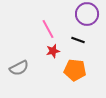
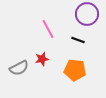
red star: moved 11 px left, 8 px down
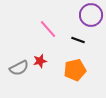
purple circle: moved 4 px right, 1 px down
pink line: rotated 12 degrees counterclockwise
red star: moved 2 px left, 2 px down
orange pentagon: rotated 20 degrees counterclockwise
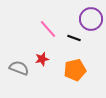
purple circle: moved 4 px down
black line: moved 4 px left, 2 px up
red star: moved 2 px right, 2 px up
gray semicircle: rotated 132 degrees counterclockwise
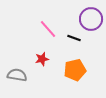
gray semicircle: moved 2 px left, 7 px down; rotated 12 degrees counterclockwise
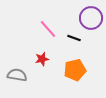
purple circle: moved 1 px up
